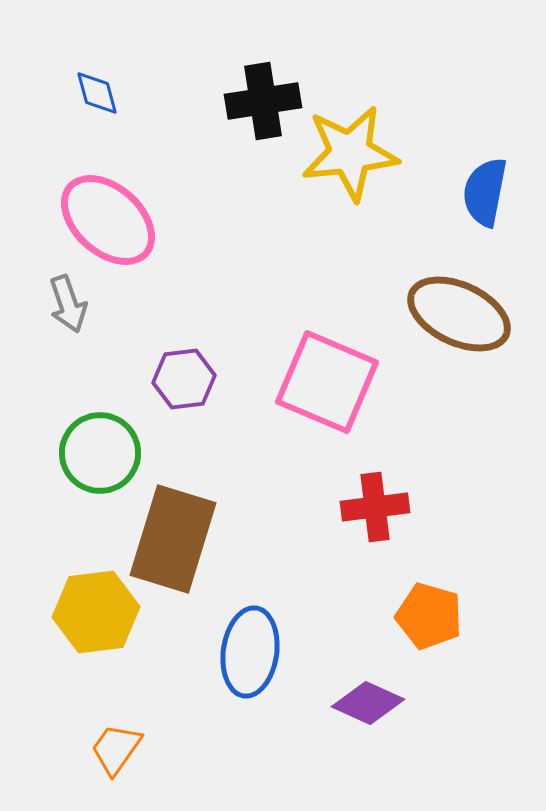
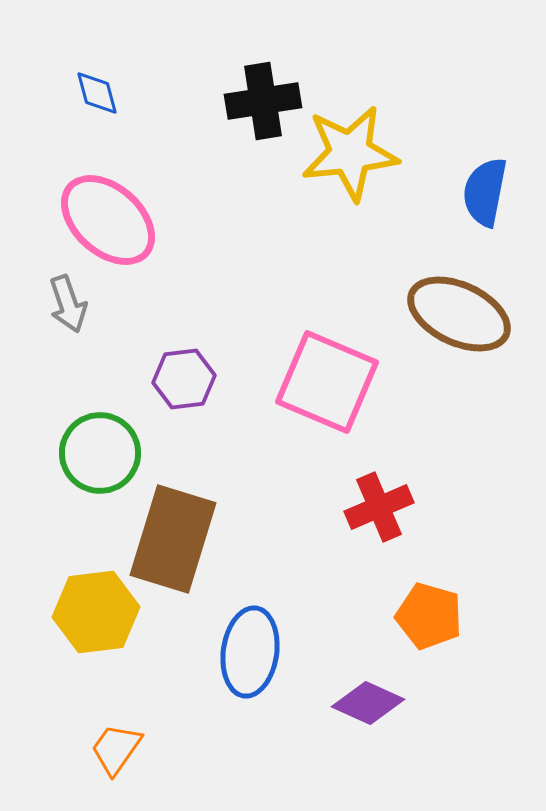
red cross: moved 4 px right; rotated 16 degrees counterclockwise
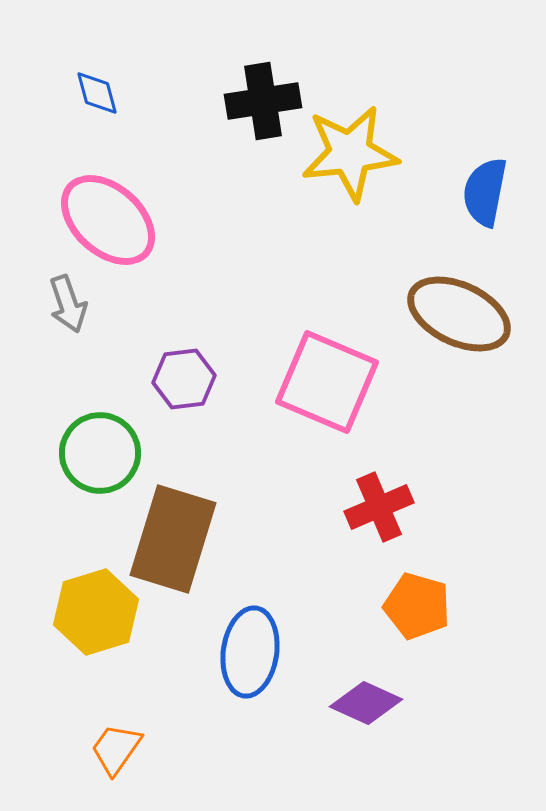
yellow hexagon: rotated 10 degrees counterclockwise
orange pentagon: moved 12 px left, 10 px up
purple diamond: moved 2 px left
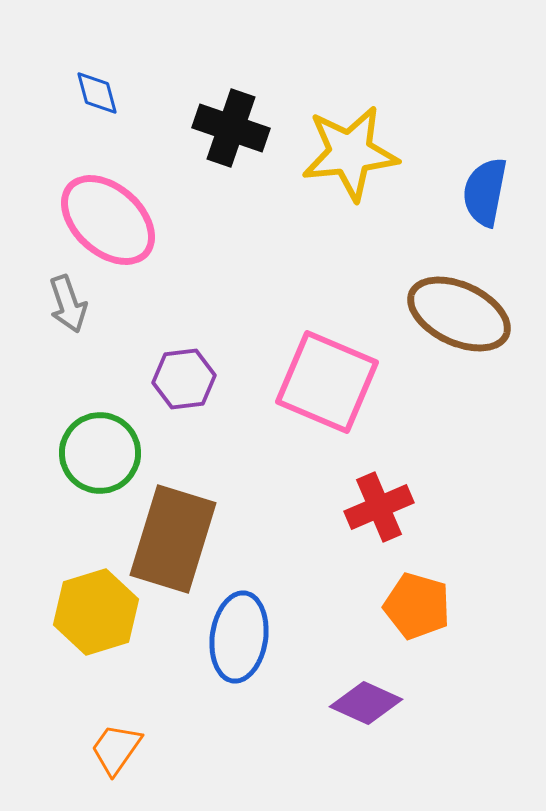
black cross: moved 32 px left, 27 px down; rotated 28 degrees clockwise
blue ellipse: moved 11 px left, 15 px up
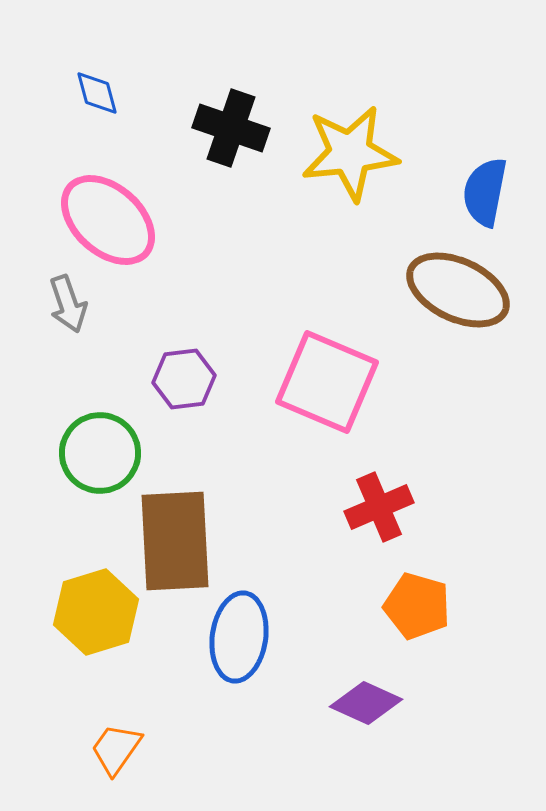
brown ellipse: moved 1 px left, 24 px up
brown rectangle: moved 2 px right, 2 px down; rotated 20 degrees counterclockwise
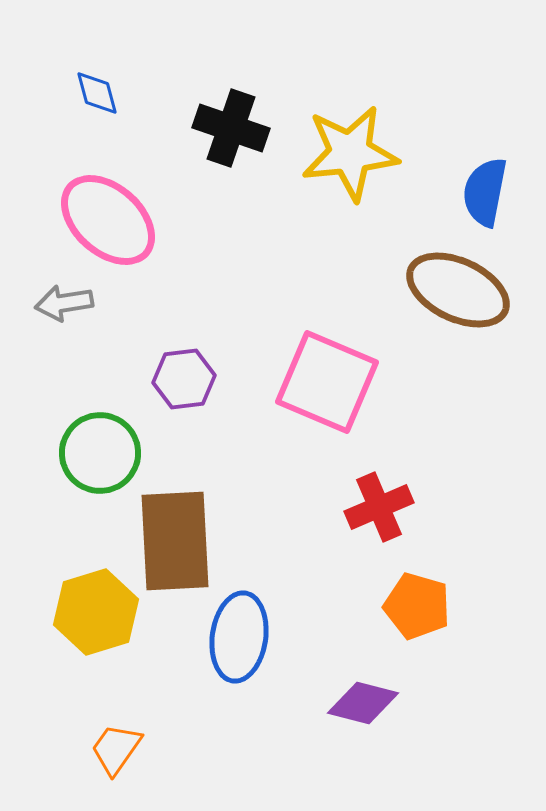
gray arrow: moved 4 px left, 1 px up; rotated 100 degrees clockwise
purple diamond: moved 3 px left; rotated 10 degrees counterclockwise
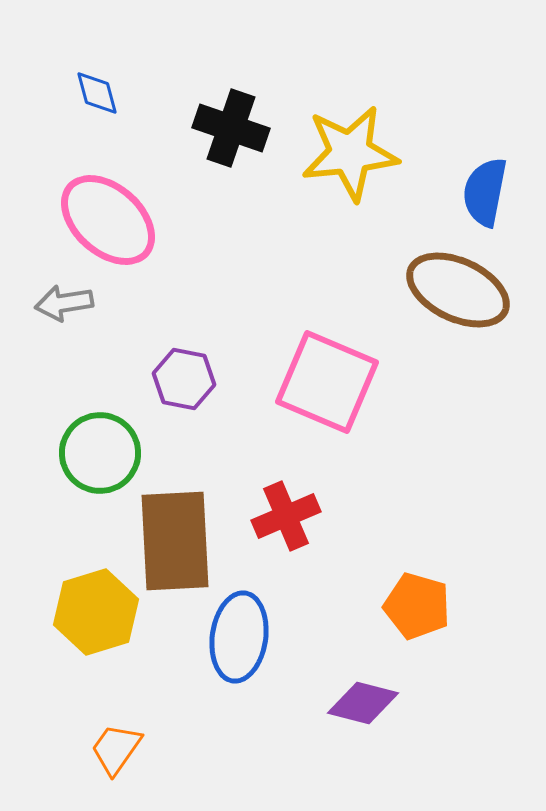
purple hexagon: rotated 18 degrees clockwise
red cross: moved 93 px left, 9 px down
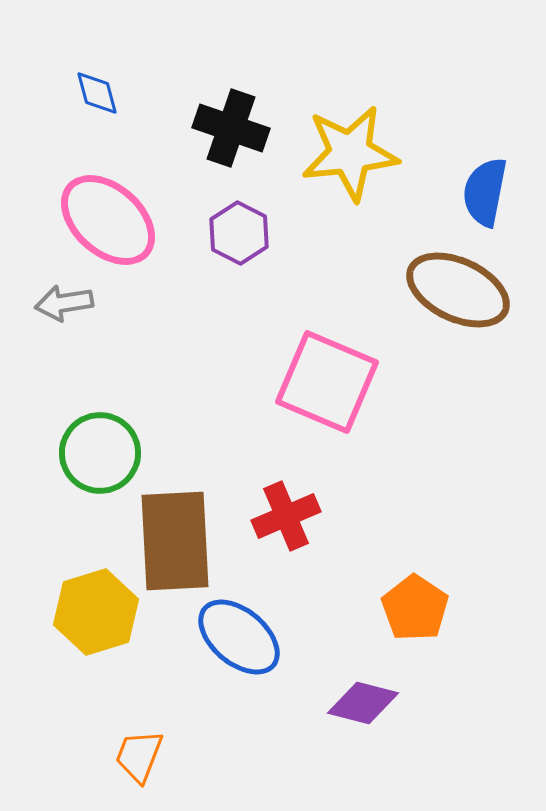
purple hexagon: moved 55 px right, 146 px up; rotated 16 degrees clockwise
orange pentagon: moved 2 px left, 2 px down; rotated 18 degrees clockwise
blue ellipse: rotated 58 degrees counterclockwise
orange trapezoid: moved 23 px right, 7 px down; rotated 14 degrees counterclockwise
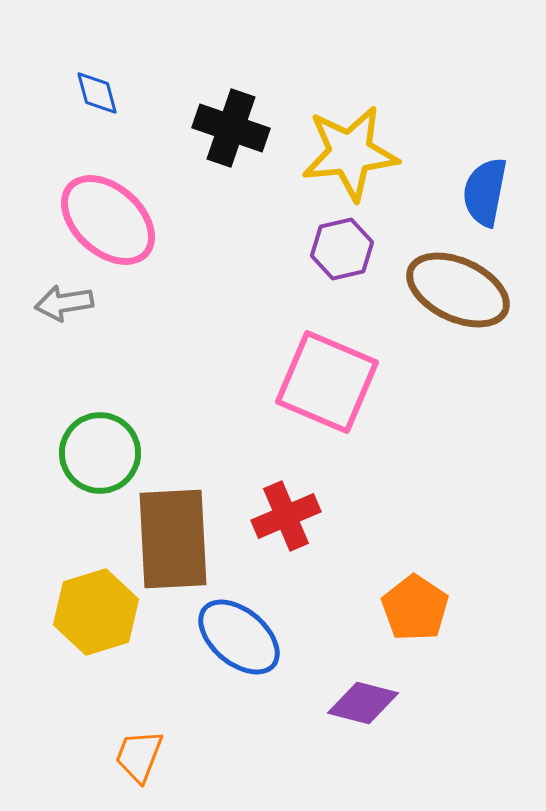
purple hexagon: moved 103 px right, 16 px down; rotated 20 degrees clockwise
brown rectangle: moved 2 px left, 2 px up
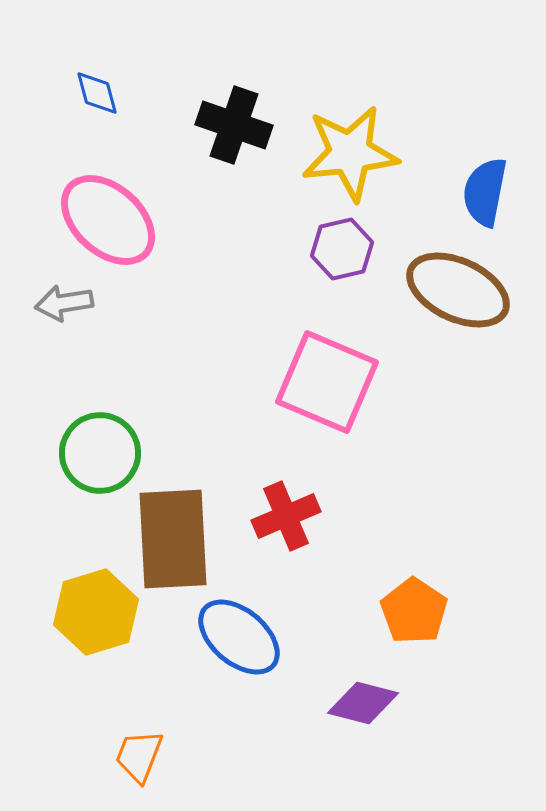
black cross: moved 3 px right, 3 px up
orange pentagon: moved 1 px left, 3 px down
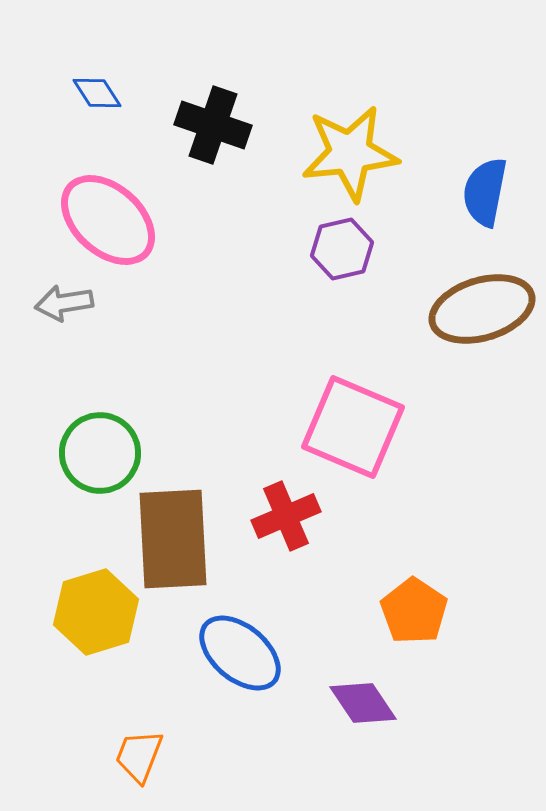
blue diamond: rotated 18 degrees counterclockwise
black cross: moved 21 px left
brown ellipse: moved 24 px right, 19 px down; rotated 42 degrees counterclockwise
pink square: moved 26 px right, 45 px down
blue ellipse: moved 1 px right, 16 px down
purple diamond: rotated 42 degrees clockwise
